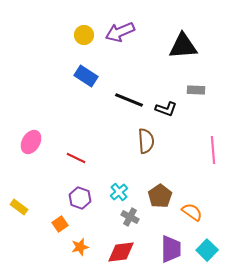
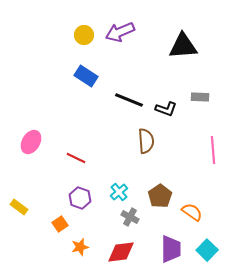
gray rectangle: moved 4 px right, 7 px down
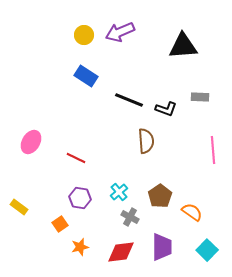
purple hexagon: rotated 10 degrees counterclockwise
purple trapezoid: moved 9 px left, 2 px up
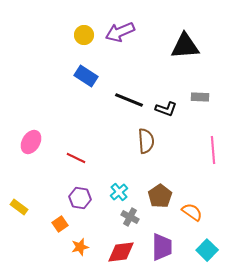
black triangle: moved 2 px right
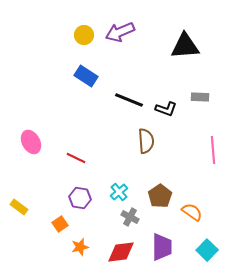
pink ellipse: rotated 60 degrees counterclockwise
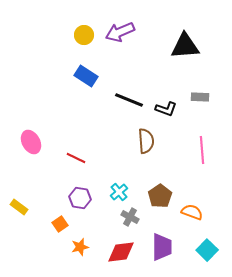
pink line: moved 11 px left
orange semicircle: rotated 15 degrees counterclockwise
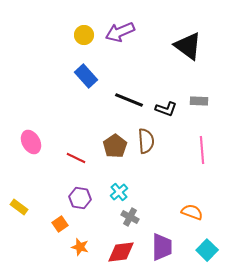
black triangle: moved 3 px right; rotated 40 degrees clockwise
blue rectangle: rotated 15 degrees clockwise
gray rectangle: moved 1 px left, 4 px down
brown pentagon: moved 45 px left, 50 px up
orange star: rotated 30 degrees clockwise
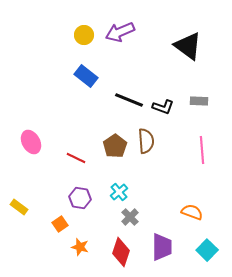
blue rectangle: rotated 10 degrees counterclockwise
black L-shape: moved 3 px left, 2 px up
gray cross: rotated 18 degrees clockwise
red diamond: rotated 64 degrees counterclockwise
